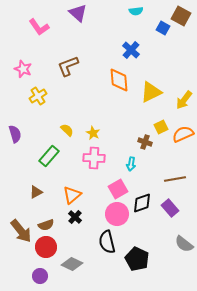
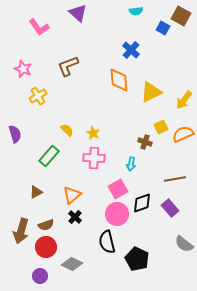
brown arrow: rotated 55 degrees clockwise
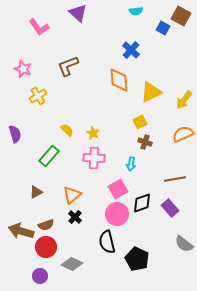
yellow square: moved 21 px left, 5 px up
brown arrow: rotated 90 degrees clockwise
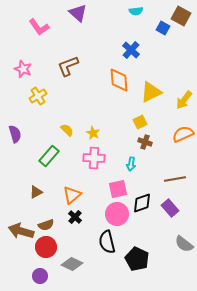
pink square: rotated 18 degrees clockwise
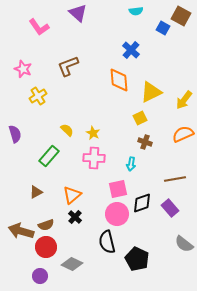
yellow square: moved 4 px up
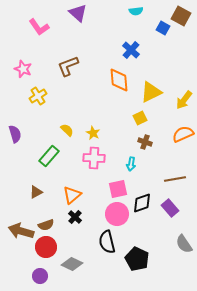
gray semicircle: rotated 18 degrees clockwise
